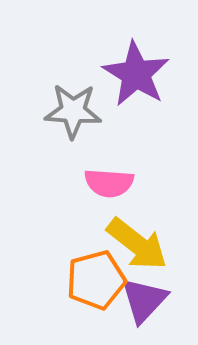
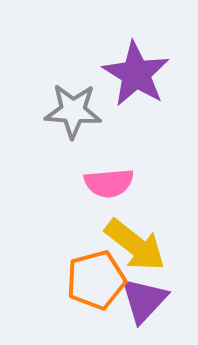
pink semicircle: rotated 9 degrees counterclockwise
yellow arrow: moved 2 px left, 1 px down
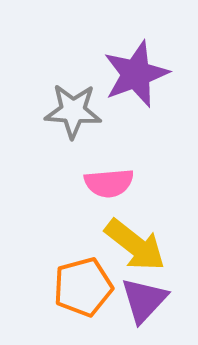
purple star: rotated 20 degrees clockwise
orange pentagon: moved 13 px left, 7 px down
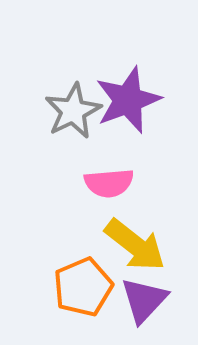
purple star: moved 8 px left, 26 px down
gray star: rotated 30 degrees counterclockwise
orange pentagon: rotated 8 degrees counterclockwise
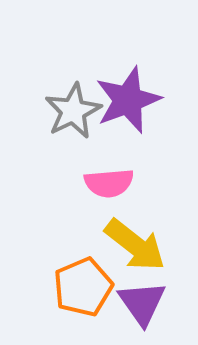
purple triangle: moved 2 px left, 3 px down; rotated 18 degrees counterclockwise
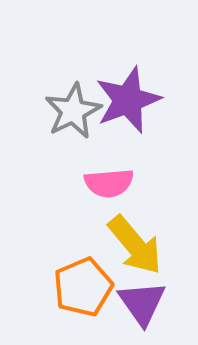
yellow arrow: rotated 12 degrees clockwise
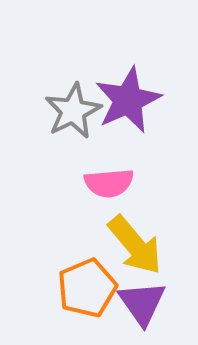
purple star: rotated 4 degrees counterclockwise
orange pentagon: moved 4 px right, 1 px down
